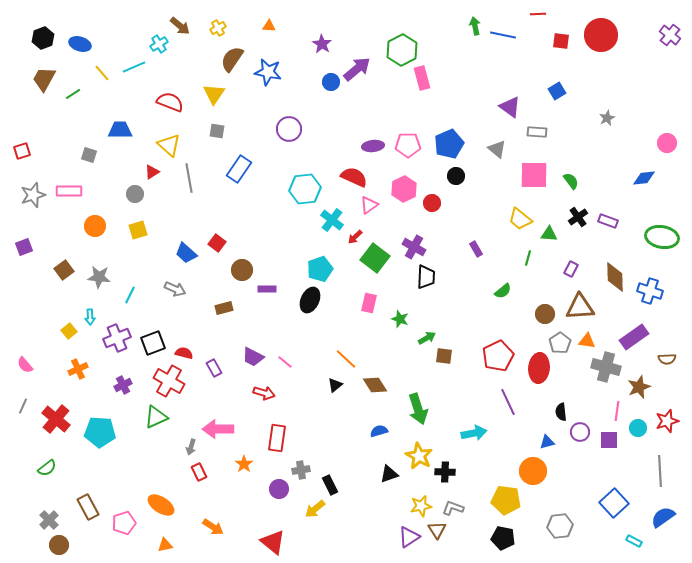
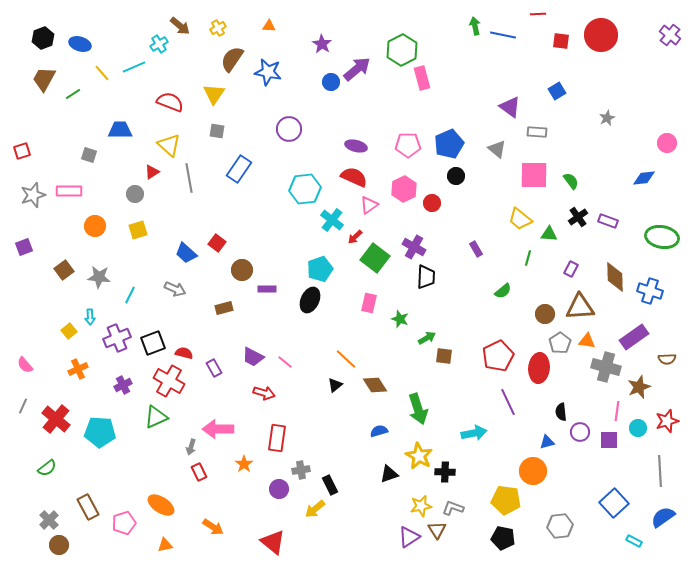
purple ellipse at (373, 146): moved 17 px left; rotated 20 degrees clockwise
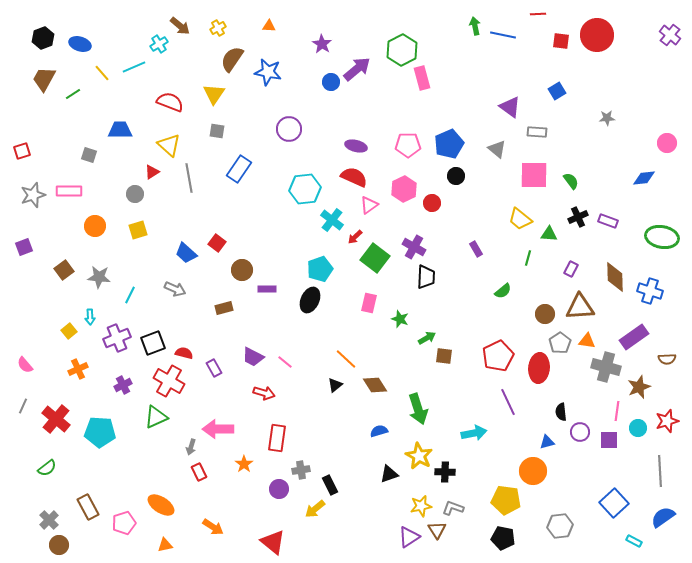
red circle at (601, 35): moved 4 px left
gray star at (607, 118): rotated 21 degrees clockwise
black cross at (578, 217): rotated 12 degrees clockwise
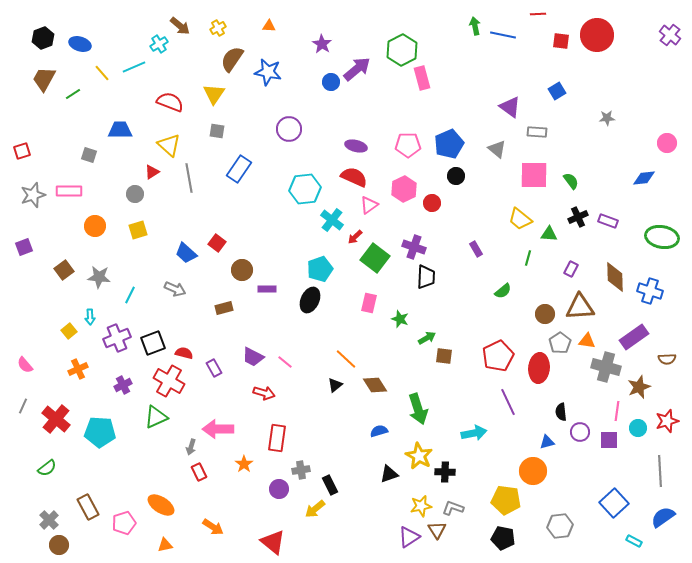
purple cross at (414, 247): rotated 10 degrees counterclockwise
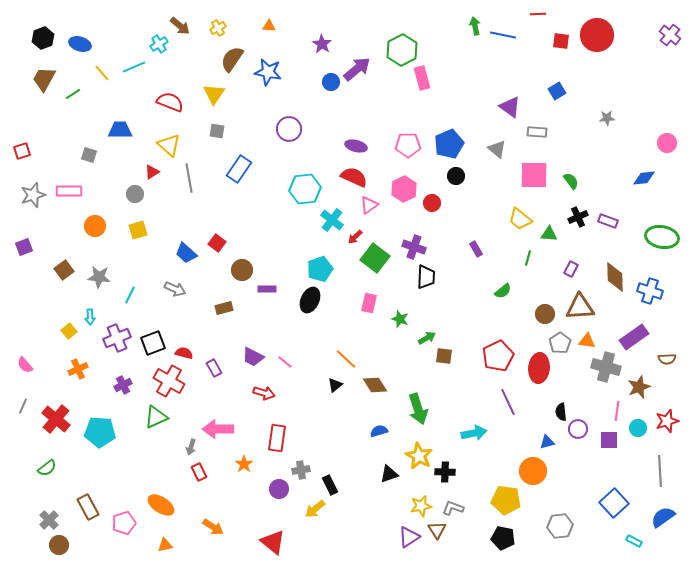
purple circle at (580, 432): moved 2 px left, 3 px up
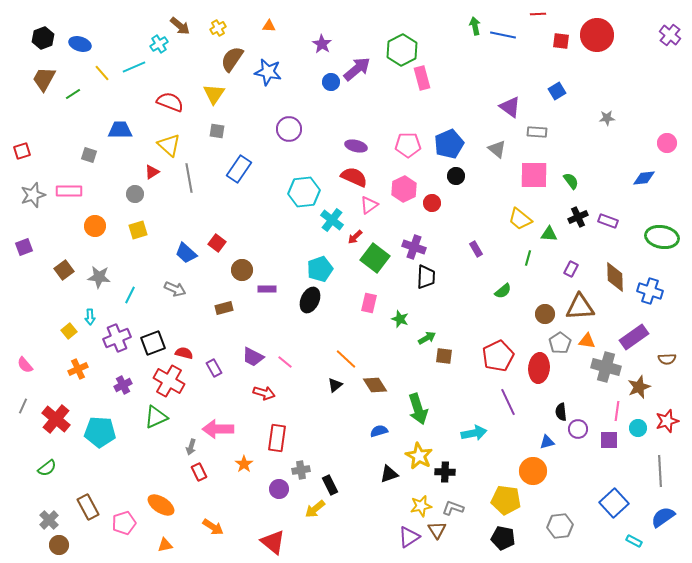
cyan hexagon at (305, 189): moved 1 px left, 3 px down
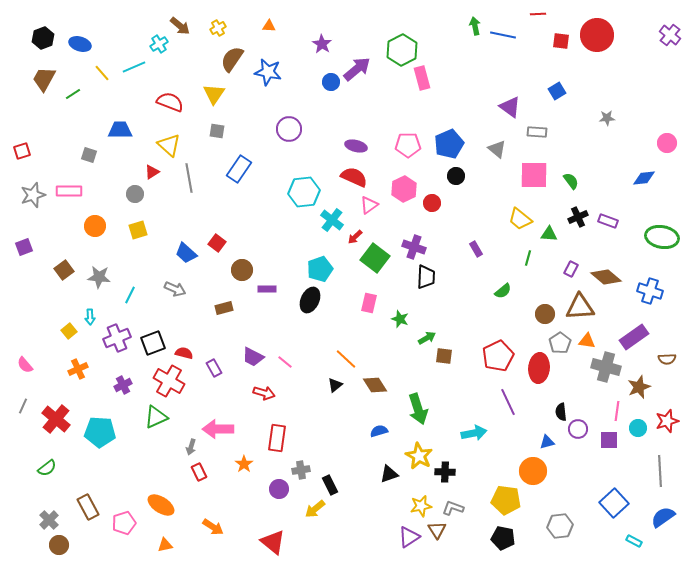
brown diamond at (615, 277): moved 9 px left; rotated 48 degrees counterclockwise
